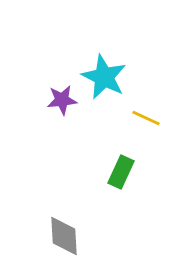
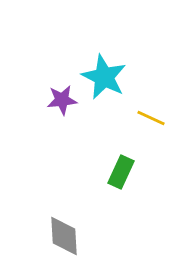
yellow line: moved 5 px right
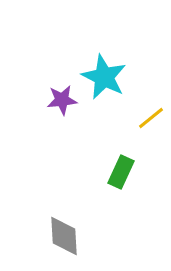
yellow line: rotated 64 degrees counterclockwise
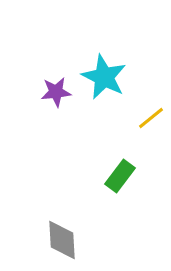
purple star: moved 6 px left, 8 px up
green rectangle: moved 1 px left, 4 px down; rotated 12 degrees clockwise
gray diamond: moved 2 px left, 4 px down
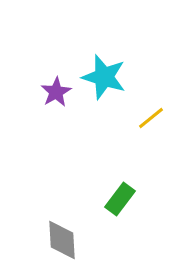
cyan star: rotated 9 degrees counterclockwise
purple star: rotated 24 degrees counterclockwise
green rectangle: moved 23 px down
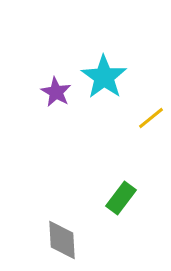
cyan star: rotated 18 degrees clockwise
purple star: rotated 12 degrees counterclockwise
green rectangle: moved 1 px right, 1 px up
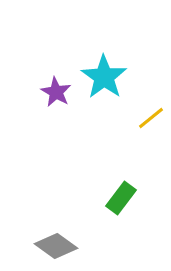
gray diamond: moved 6 px left, 6 px down; rotated 51 degrees counterclockwise
